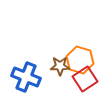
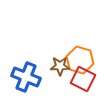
red square: moved 2 px left; rotated 30 degrees counterclockwise
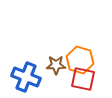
brown star: moved 4 px left, 1 px up
red square: rotated 15 degrees counterclockwise
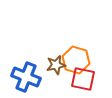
orange hexagon: moved 4 px left
brown star: rotated 12 degrees counterclockwise
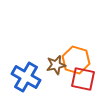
blue cross: rotated 8 degrees clockwise
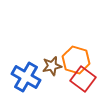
brown star: moved 4 px left, 1 px down
red square: rotated 25 degrees clockwise
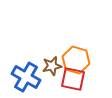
red square: moved 10 px left; rotated 25 degrees counterclockwise
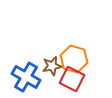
orange hexagon: moved 2 px left, 1 px up
red square: moved 1 px left; rotated 15 degrees clockwise
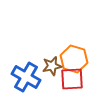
red square: rotated 30 degrees counterclockwise
